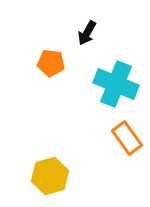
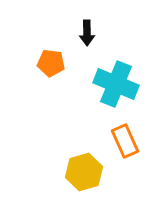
black arrow: rotated 30 degrees counterclockwise
orange rectangle: moved 2 px left, 3 px down; rotated 12 degrees clockwise
yellow hexagon: moved 34 px right, 4 px up
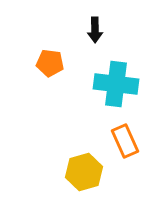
black arrow: moved 8 px right, 3 px up
orange pentagon: moved 1 px left
cyan cross: rotated 15 degrees counterclockwise
